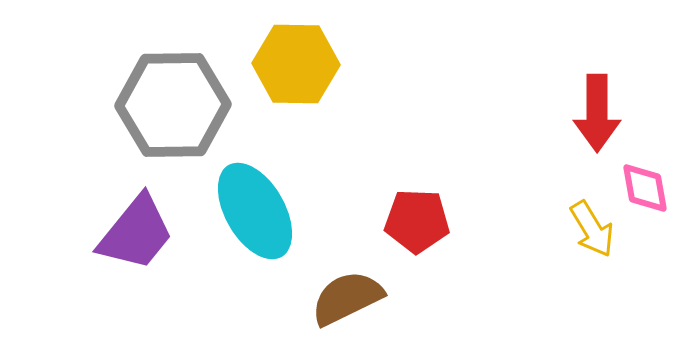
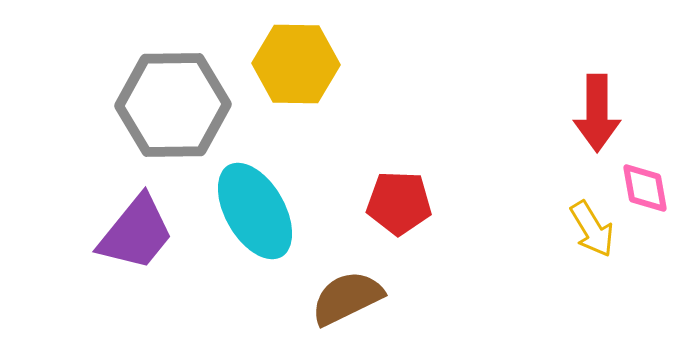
red pentagon: moved 18 px left, 18 px up
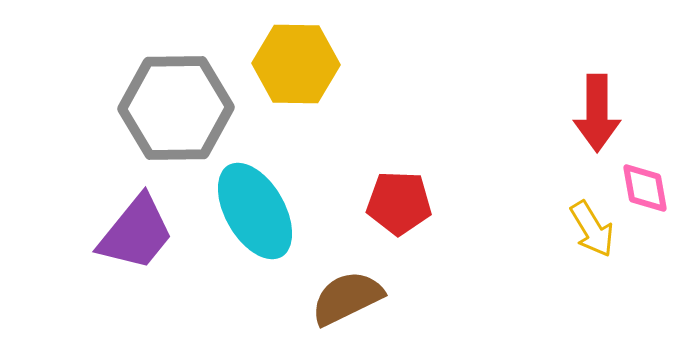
gray hexagon: moved 3 px right, 3 px down
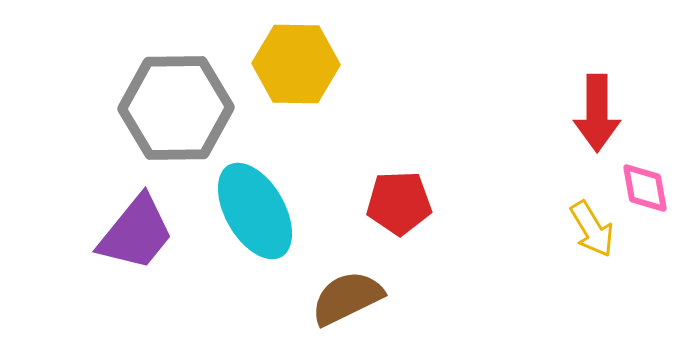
red pentagon: rotated 4 degrees counterclockwise
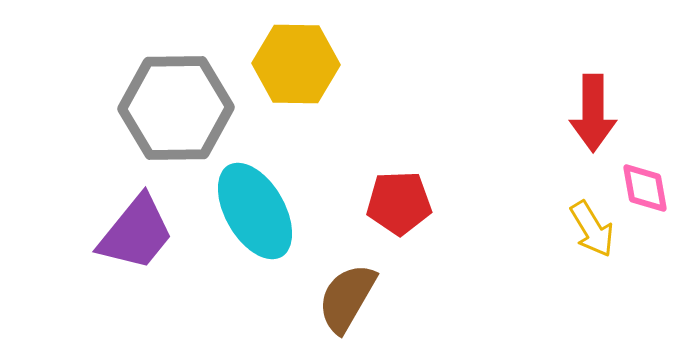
red arrow: moved 4 px left
brown semicircle: rotated 34 degrees counterclockwise
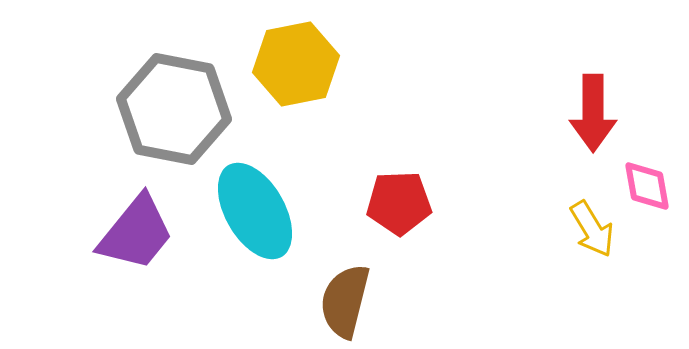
yellow hexagon: rotated 12 degrees counterclockwise
gray hexagon: moved 2 px left, 1 px down; rotated 12 degrees clockwise
pink diamond: moved 2 px right, 2 px up
brown semicircle: moved 2 px left, 3 px down; rotated 16 degrees counterclockwise
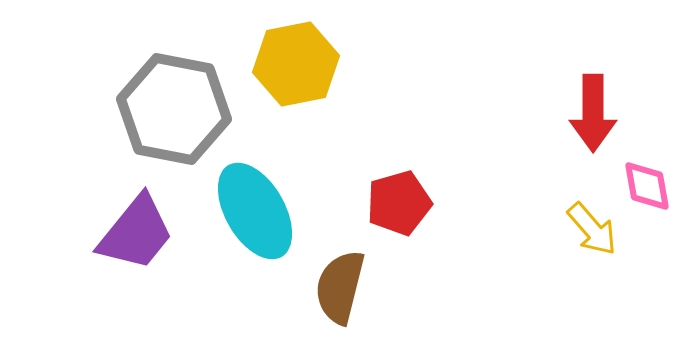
red pentagon: rotated 14 degrees counterclockwise
yellow arrow: rotated 10 degrees counterclockwise
brown semicircle: moved 5 px left, 14 px up
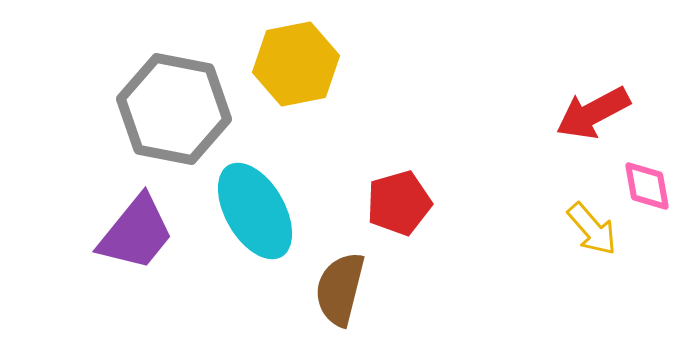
red arrow: rotated 62 degrees clockwise
brown semicircle: moved 2 px down
